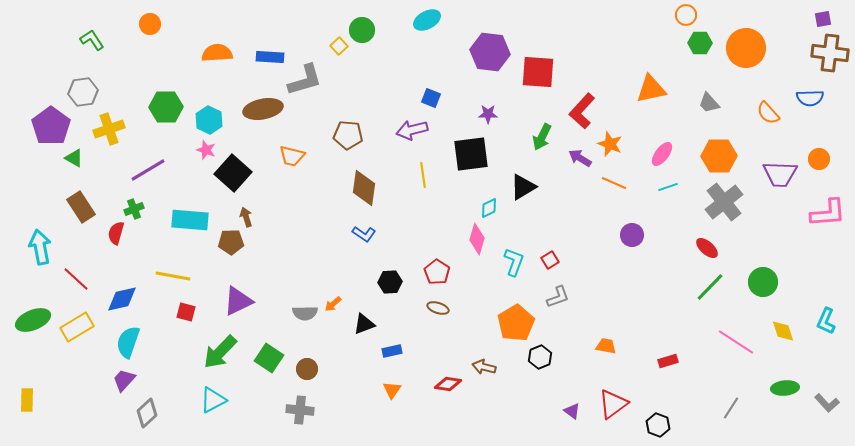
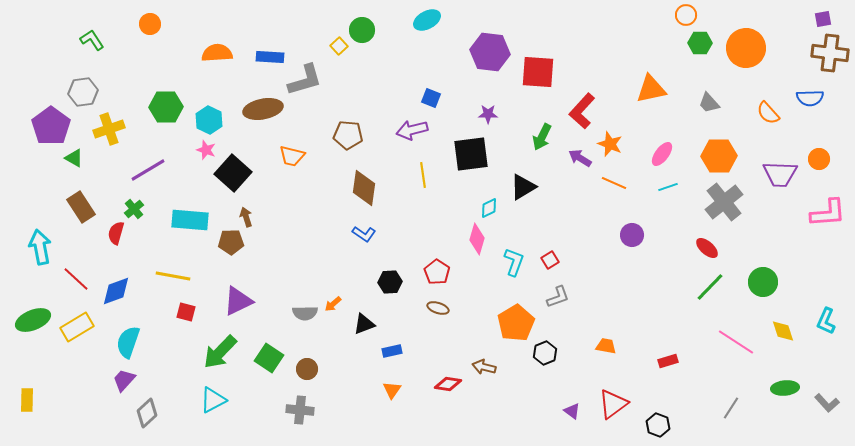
green cross at (134, 209): rotated 18 degrees counterclockwise
blue diamond at (122, 299): moved 6 px left, 8 px up; rotated 8 degrees counterclockwise
black hexagon at (540, 357): moved 5 px right, 4 px up
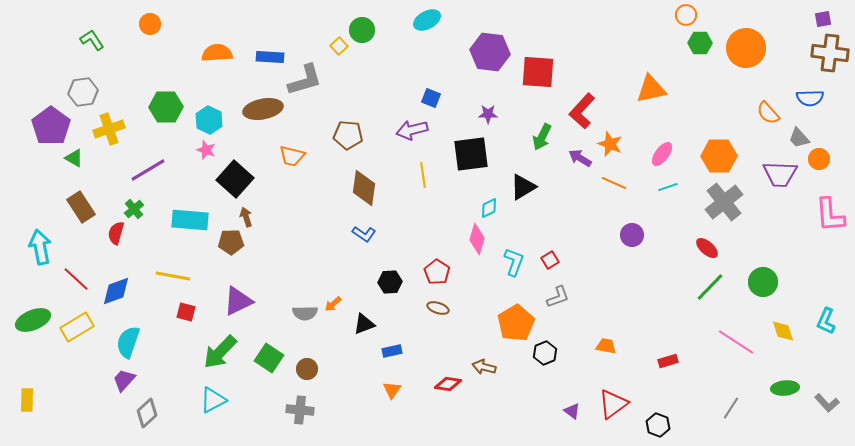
gray trapezoid at (709, 103): moved 90 px right, 35 px down
black square at (233, 173): moved 2 px right, 6 px down
pink L-shape at (828, 213): moved 2 px right, 2 px down; rotated 90 degrees clockwise
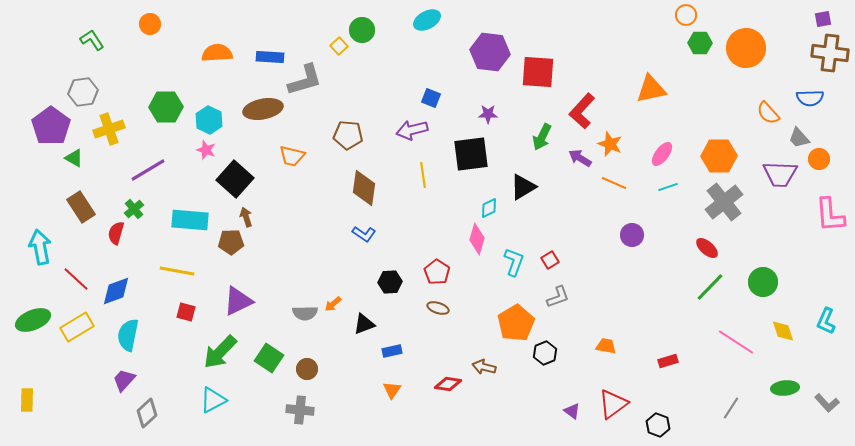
yellow line at (173, 276): moved 4 px right, 5 px up
cyan semicircle at (128, 342): moved 7 px up; rotated 8 degrees counterclockwise
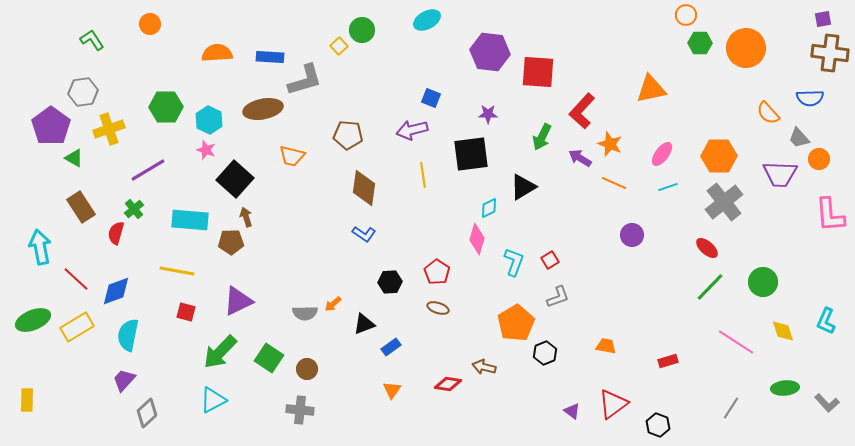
blue rectangle at (392, 351): moved 1 px left, 4 px up; rotated 24 degrees counterclockwise
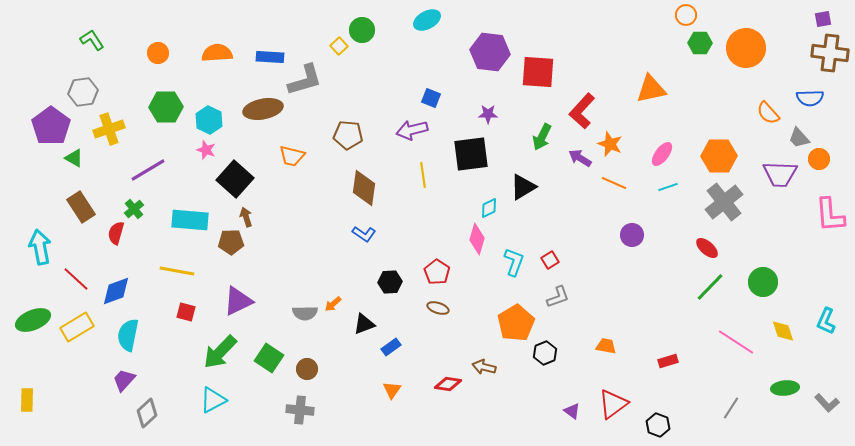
orange circle at (150, 24): moved 8 px right, 29 px down
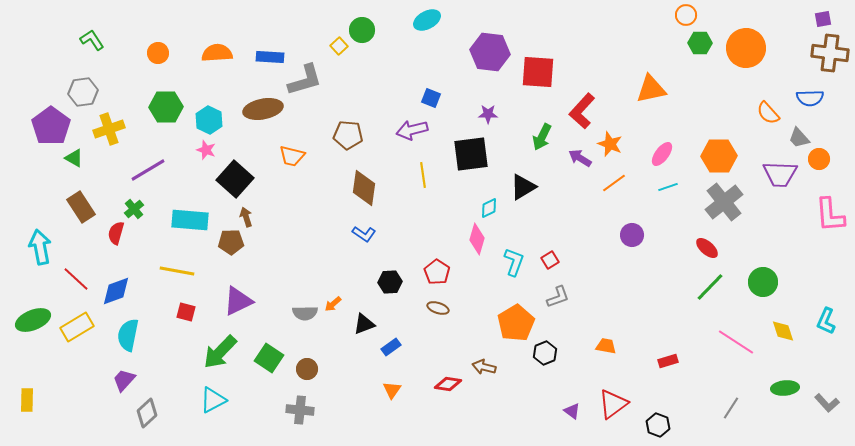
orange line at (614, 183): rotated 60 degrees counterclockwise
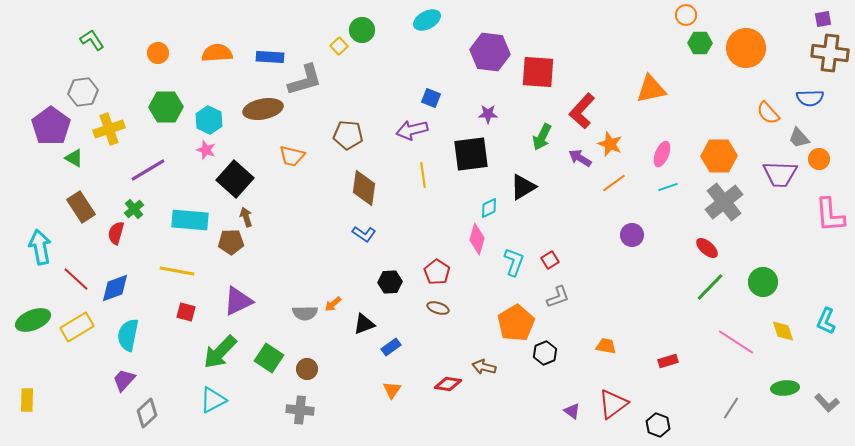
pink ellipse at (662, 154): rotated 15 degrees counterclockwise
blue diamond at (116, 291): moved 1 px left, 3 px up
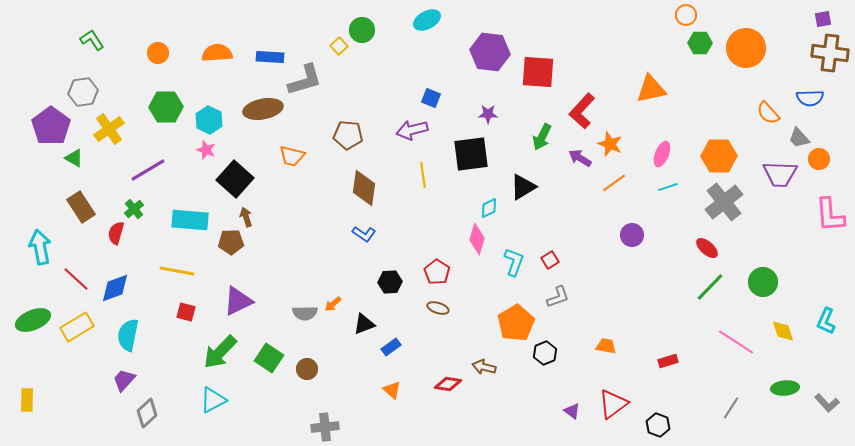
yellow cross at (109, 129): rotated 16 degrees counterclockwise
orange triangle at (392, 390): rotated 24 degrees counterclockwise
gray cross at (300, 410): moved 25 px right, 17 px down; rotated 12 degrees counterclockwise
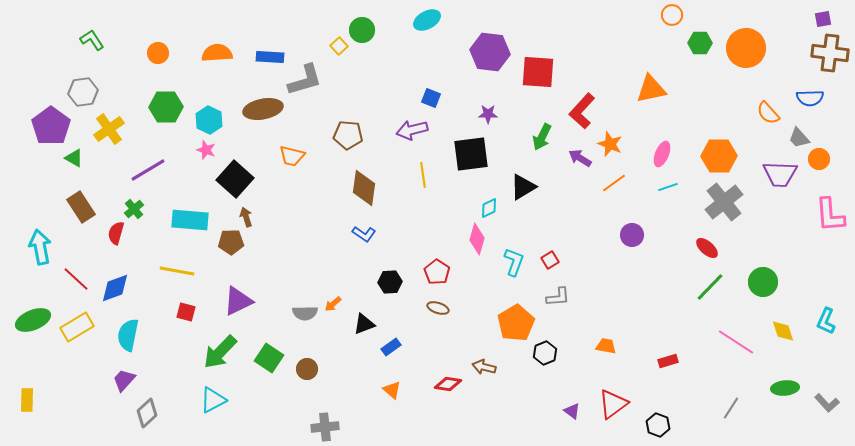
orange circle at (686, 15): moved 14 px left
gray L-shape at (558, 297): rotated 15 degrees clockwise
